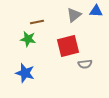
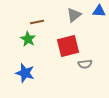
blue triangle: moved 3 px right
green star: rotated 21 degrees clockwise
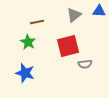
green star: moved 3 px down
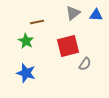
blue triangle: moved 3 px left, 4 px down
gray triangle: moved 1 px left, 2 px up
green star: moved 2 px left, 1 px up
gray semicircle: rotated 48 degrees counterclockwise
blue star: moved 1 px right
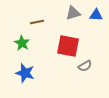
gray triangle: rotated 21 degrees clockwise
green star: moved 4 px left, 2 px down
red square: rotated 25 degrees clockwise
gray semicircle: moved 2 px down; rotated 24 degrees clockwise
blue star: moved 1 px left
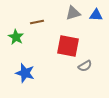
green star: moved 6 px left, 6 px up
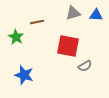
blue star: moved 1 px left, 2 px down
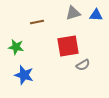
green star: moved 10 px down; rotated 21 degrees counterclockwise
red square: rotated 20 degrees counterclockwise
gray semicircle: moved 2 px left, 1 px up
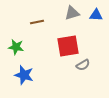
gray triangle: moved 1 px left
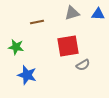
blue triangle: moved 2 px right, 1 px up
blue star: moved 3 px right
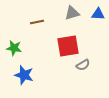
green star: moved 2 px left, 1 px down
blue star: moved 3 px left
